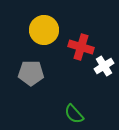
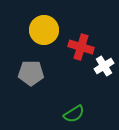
green semicircle: rotated 80 degrees counterclockwise
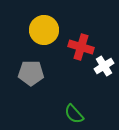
green semicircle: rotated 80 degrees clockwise
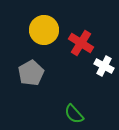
red cross: moved 4 px up; rotated 15 degrees clockwise
white cross: rotated 30 degrees counterclockwise
gray pentagon: rotated 30 degrees counterclockwise
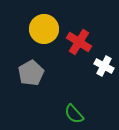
yellow circle: moved 1 px up
red cross: moved 2 px left, 1 px up
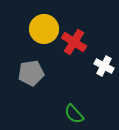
red cross: moved 5 px left
gray pentagon: rotated 20 degrees clockwise
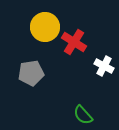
yellow circle: moved 1 px right, 2 px up
green semicircle: moved 9 px right, 1 px down
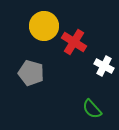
yellow circle: moved 1 px left, 1 px up
gray pentagon: rotated 25 degrees clockwise
green semicircle: moved 9 px right, 6 px up
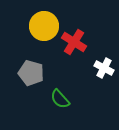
white cross: moved 2 px down
green semicircle: moved 32 px left, 10 px up
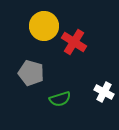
white cross: moved 24 px down
green semicircle: rotated 65 degrees counterclockwise
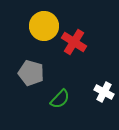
green semicircle: rotated 30 degrees counterclockwise
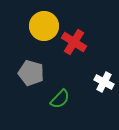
white cross: moved 10 px up
